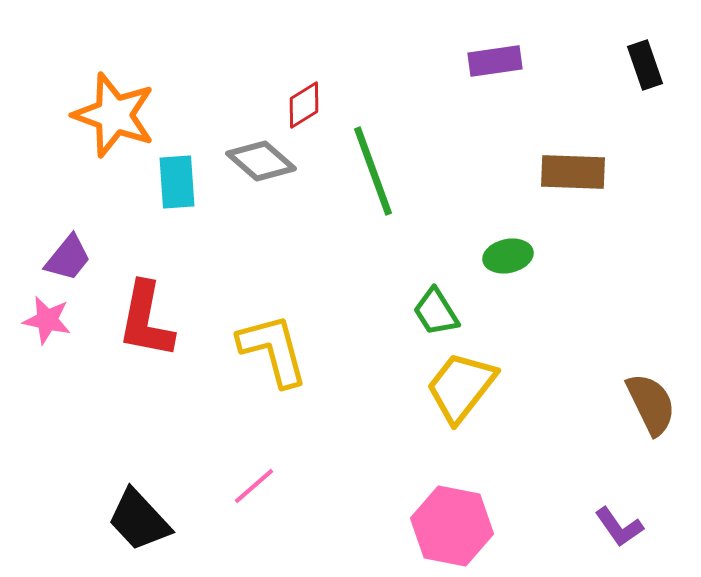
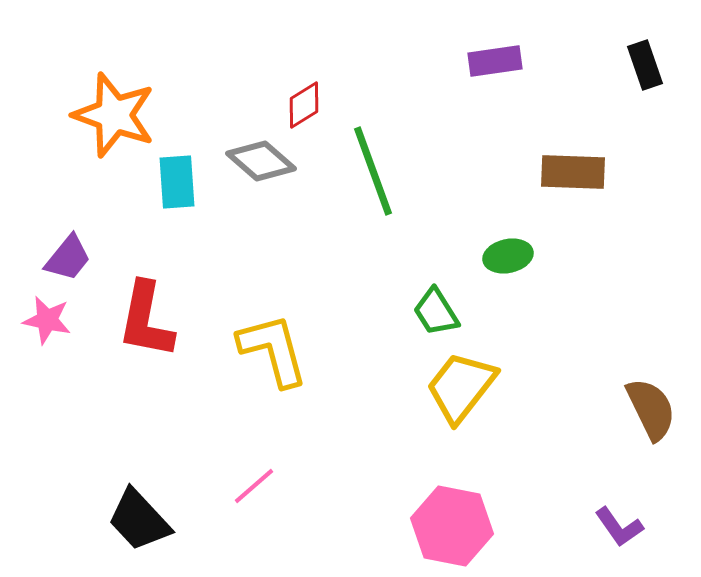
brown semicircle: moved 5 px down
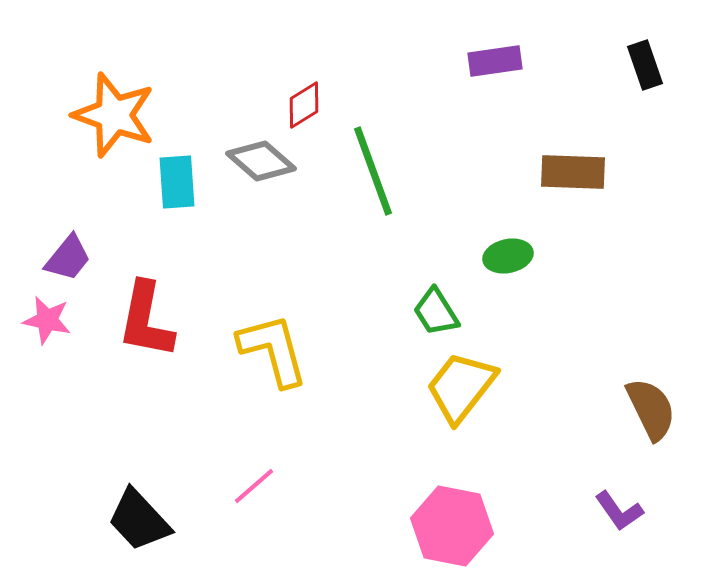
purple L-shape: moved 16 px up
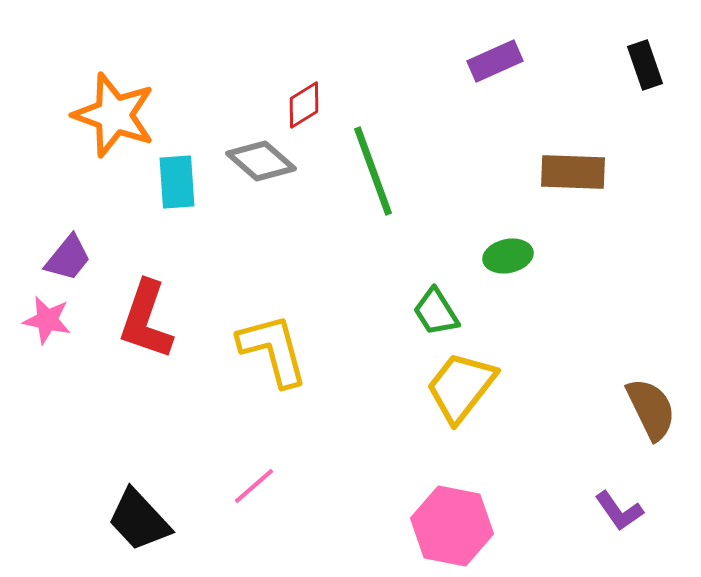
purple rectangle: rotated 16 degrees counterclockwise
red L-shape: rotated 8 degrees clockwise
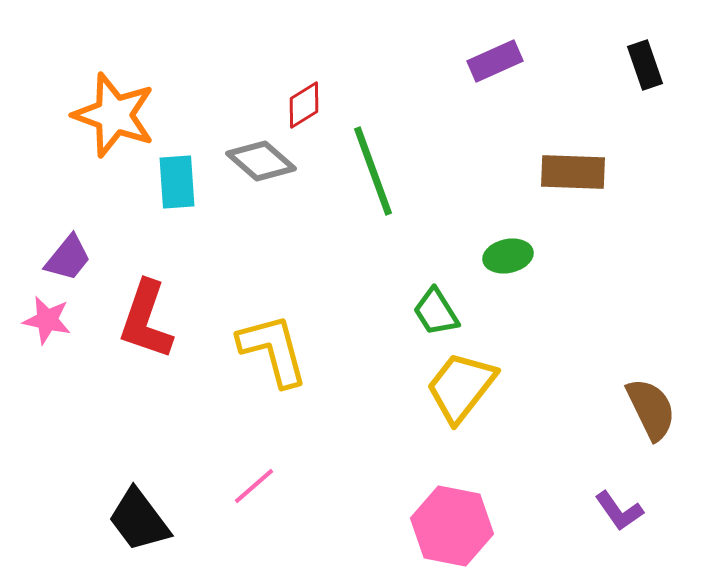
black trapezoid: rotated 6 degrees clockwise
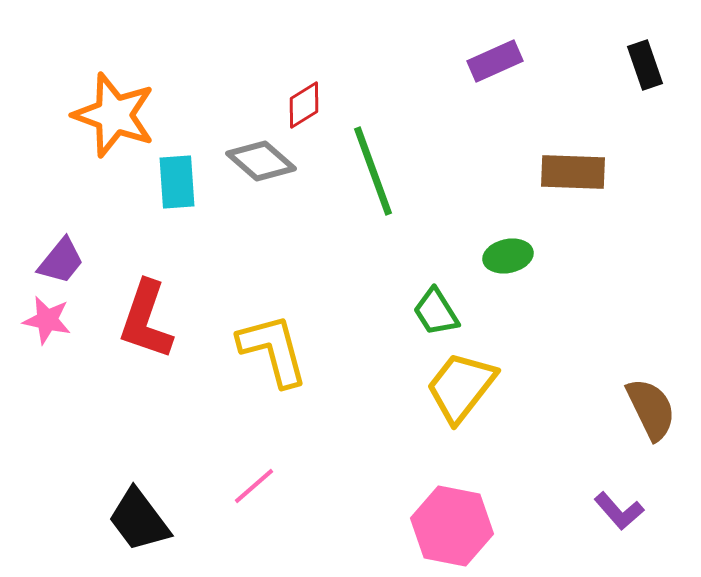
purple trapezoid: moved 7 px left, 3 px down
purple L-shape: rotated 6 degrees counterclockwise
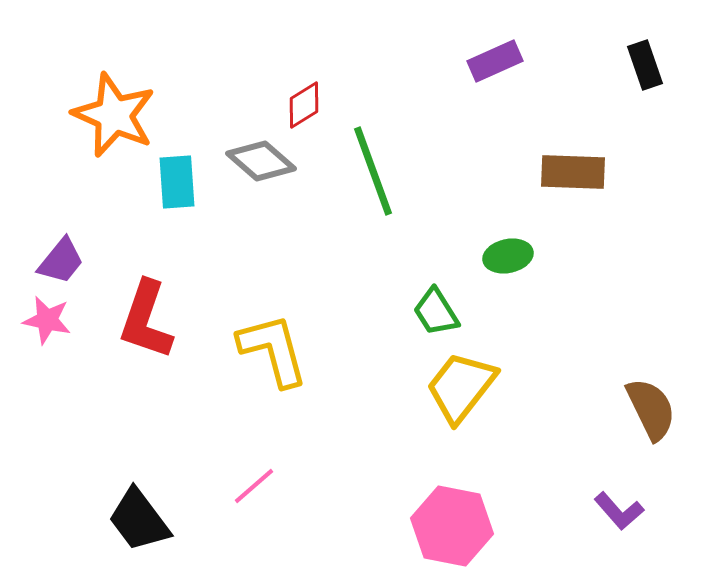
orange star: rotated 4 degrees clockwise
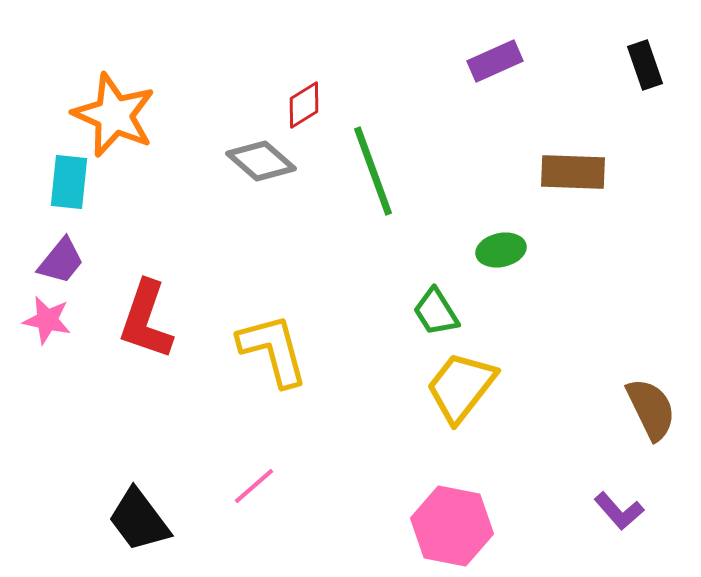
cyan rectangle: moved 108 px left; rotated 10 degrees clockwise
green ellipse: moved 7 px left, 6 px up
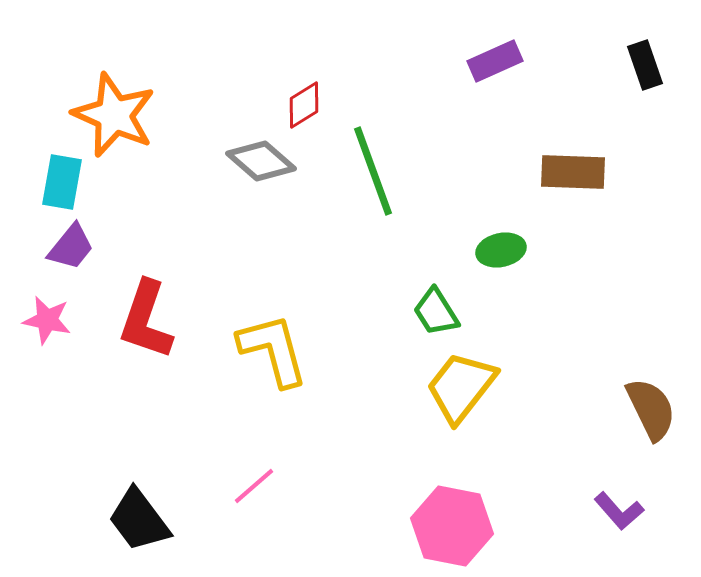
cyan rectangle: moved 7 px left; rotated 4 degrees clockwise
purple trapezoid: moved 10 px right, 14 px up
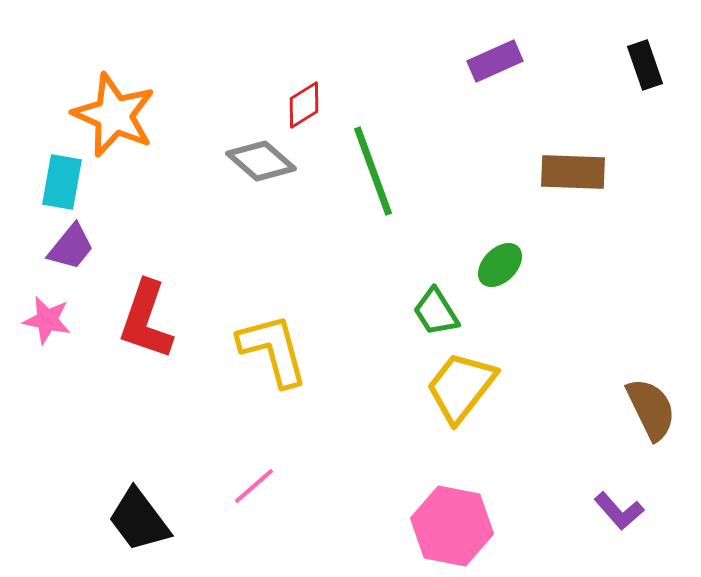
green ellipse: moved 1 px left, 15 px down; rotated 33 degrees counterclockwise
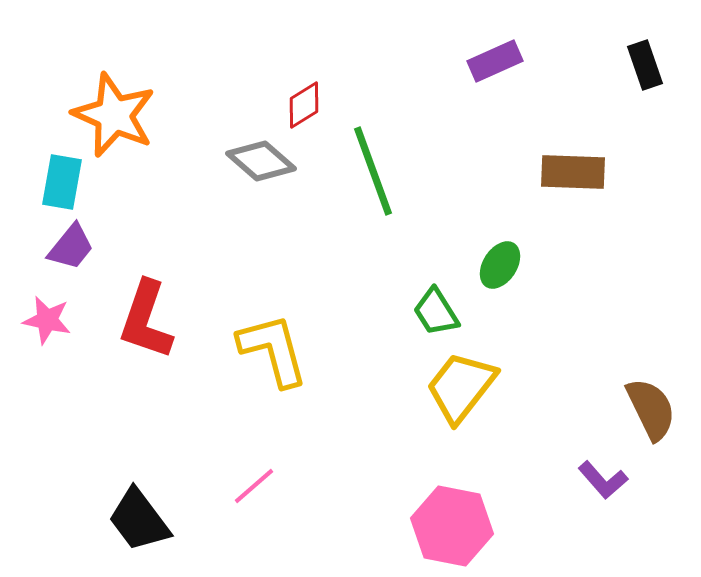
green ellipse: rotated 12 degrees counterclockwise
purple L-shape: moved 16 px left, 31 px up
